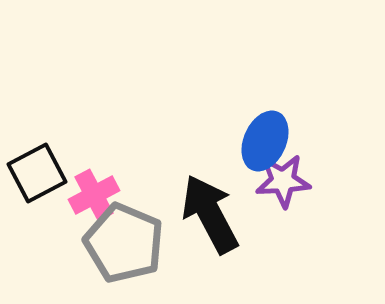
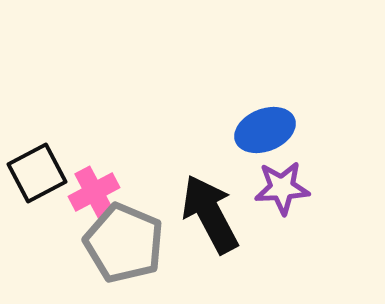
blue ellipse: moved 11 px up; rotated 44 degrees clockwise
purple star: moved 1 px left, 7 px down
pink cross: moved 3 px up
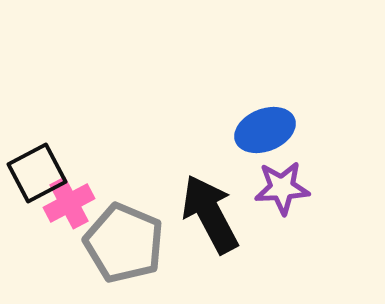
pink cross: moved 25 px left, 11 px down
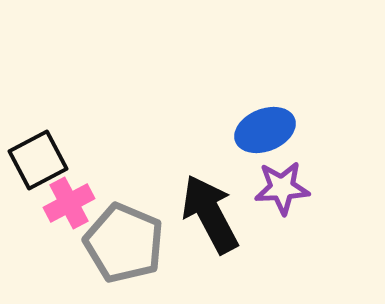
black square: moved 1 px right, 13 px up
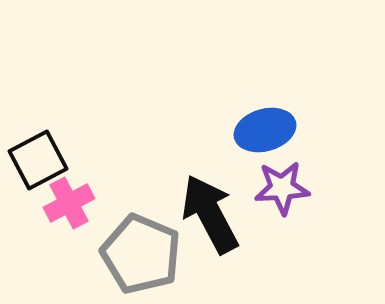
blue ellipse: rotated 6 degrees clockwise
gray pentagon: moved 17 px right, 11 px down
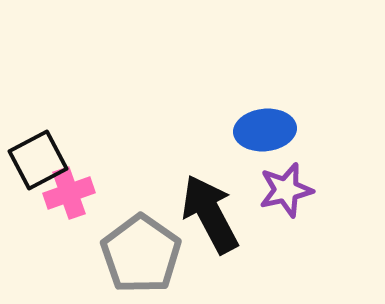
blue ellipse: rotated 10 degrees clockwise
purple star: moved 4 px right, 2 px down; rotated 10 degrees counterclockwise
pink cross: moved 10 px up; rotated 9 degrees clockwise
gray pentagon: rotated 12 degrees clockwise
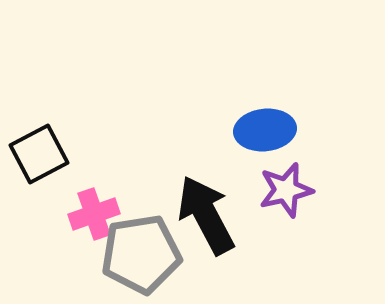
black square: moved 1 px right, 6 px up
pink cross: moved 25 px right, 21 px down
black arrow: moved 4 px left, 1 px down
gray pentagon: rotated 28 degrees clockwise
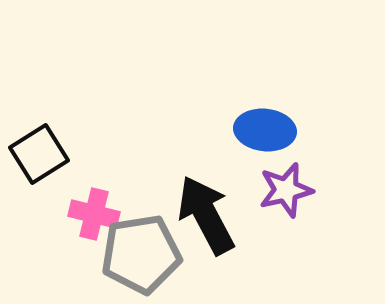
blue ellipse: rotated 12 degrees clockwise
black square: rotated 4 degrees counterclockwise
pink cross: rotated 33 degrees clockwise
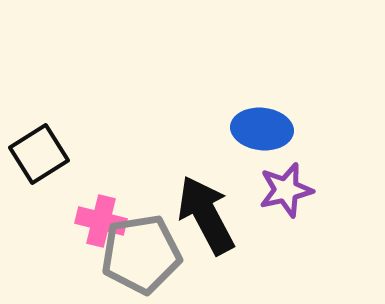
blue ellipse: moved 3 px left, 1 px up
pink cross: moved 7 px right, 7 px down
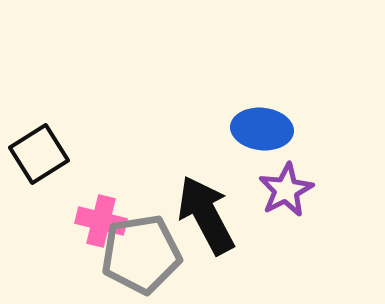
purple star: rotated 14 degrees counterclockwise
